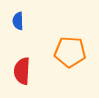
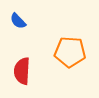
blue semicircle: rotated 42 degrees counterclockwise
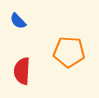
orange pentagon: moved 1 px left
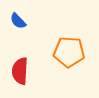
red semicircle: moved 2 px left
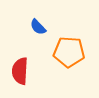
blue semicircle: moved 20 px right, 6 px down
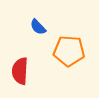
orange pentagon: moved 1 px up
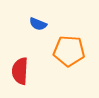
blue semicircle: moved 3 px up; rotated 24 degrees counterclockwise
